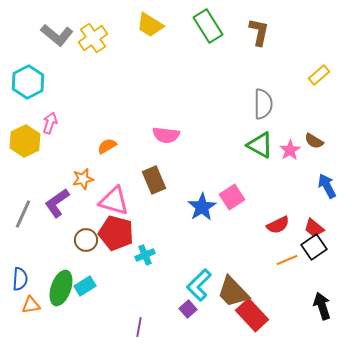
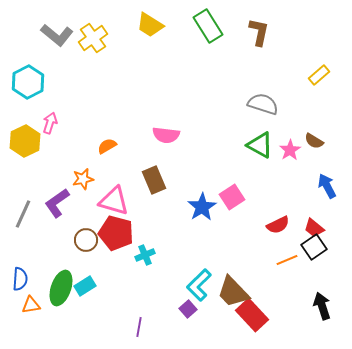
gray semicircle: rotated 72 degrees counterclockwise
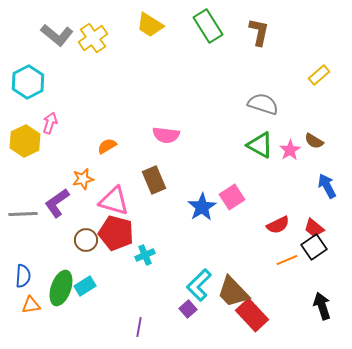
gray line: rotated 64 degrees clockwise
blue semicircle: moved 3 px right, 3 px up
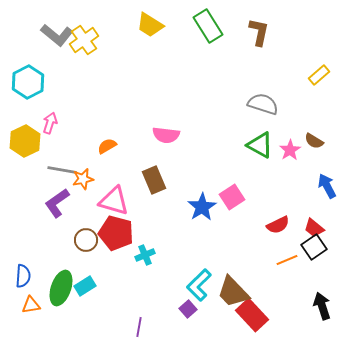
yellow cross: moved 9 px left, 2 px down
gray line: moved 39 px right, 44 px up; rotated 12 degrees clockwise
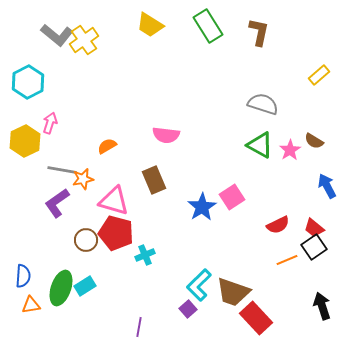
brown trapezoid: rotated 27 degrees counterclockwise
red rectangle: moved 4 px right, 3 px down
